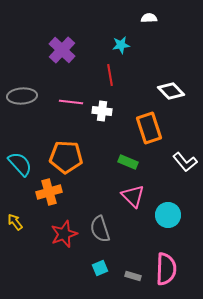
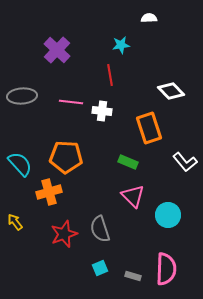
purple cross: moved 5 px left
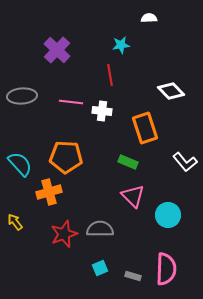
orange rectangle: moved 4 px left
gray semicircle: rotated 108 degrees clockwise
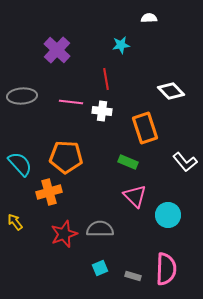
red line: moved 4 px left, 4 px down
pink triangle: moved 2 px right
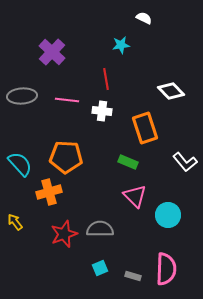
white semicircle: moved 5 px left; rotated 28 degrees clockwise
purple cross: moved 5 px left, 2 px down
pink line: moved 4 px left, 2 px up
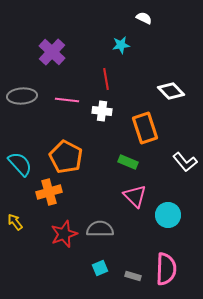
orange pentagon: rotated 24 degrees clockwise
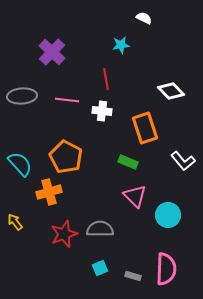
white L-shape: moved 2 px left, 1 px up
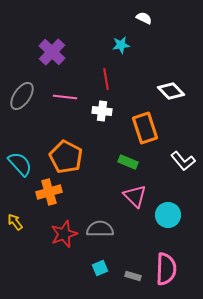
gray ellipse: rotated 52 degrees counterclockwise
pink line: moved 2 px left, 3 px up
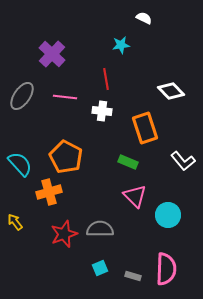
purple cross: moved 2 px down
